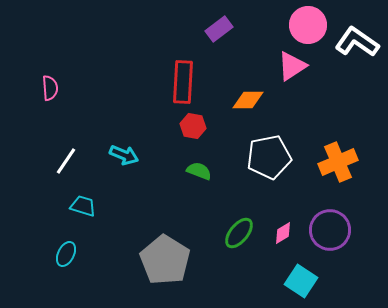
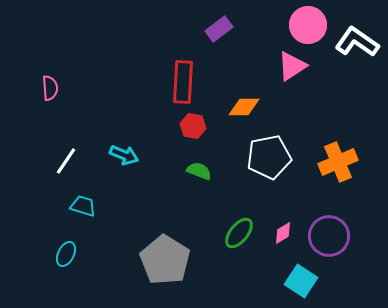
orange diamond: moved 4 px left, 7 px down
purple circle: moved 1 px left, 6 px down
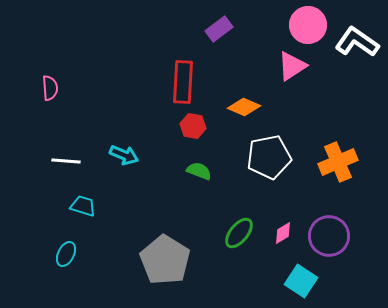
orange diamond: rotated 24 degrees clockwise
white line: rotated 60 degrees clockwise
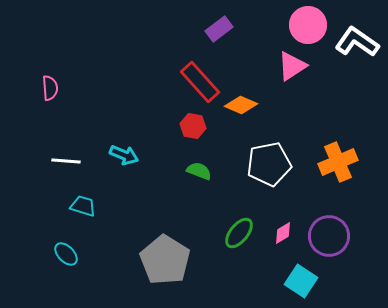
red rectangle: moved 17 px right; rotated 45 degrees counterclockwise
orange diamond: moved 3 px left, 2 px up
white pentagon: moved 7 px down
cyan ellipse: rotated 70 degrees counterclockwise
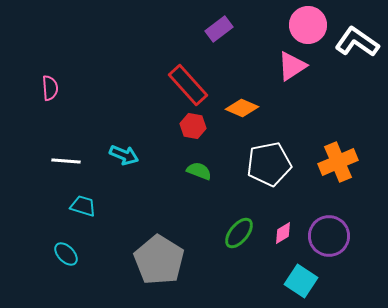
red rectangle: moved 12 px left, 3 px down
orange diamond: moved 1 px right, 3 px down
gray pentagon: moved 6 px left
